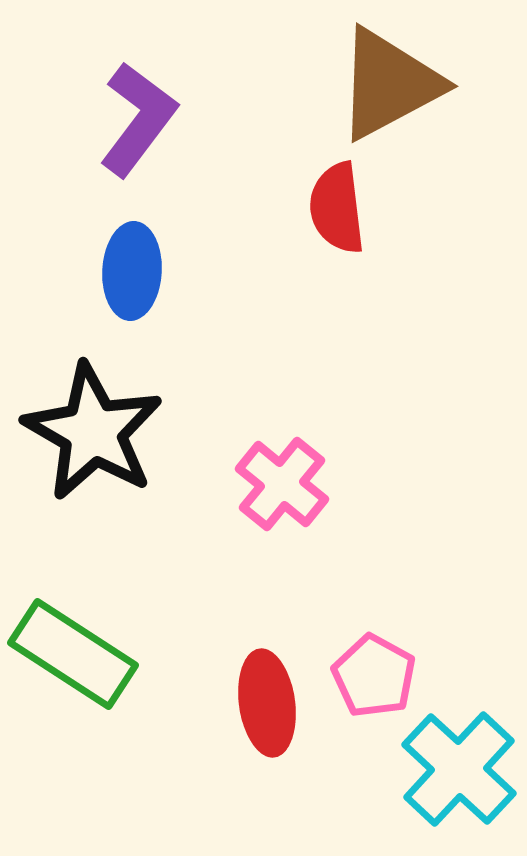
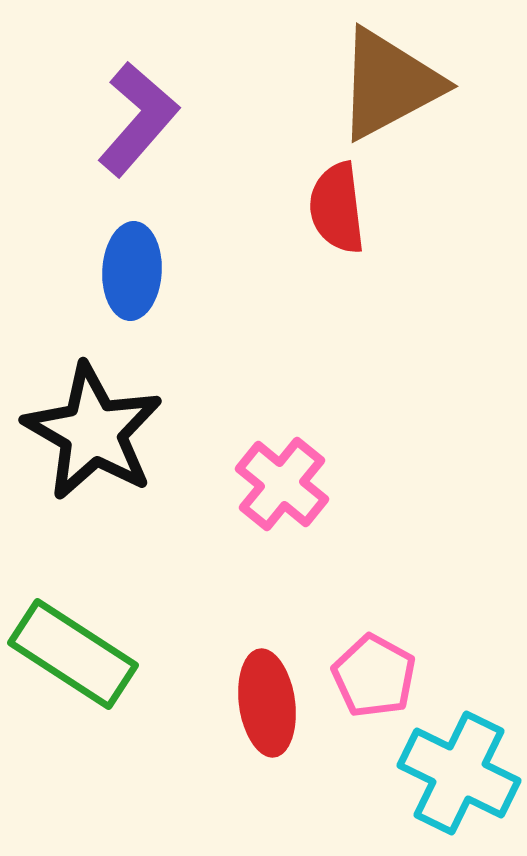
purple L-shape: rotated 4 degrees clockwise
cyan cross: moved 4 px down; rotated 17 degrees counterclockwise
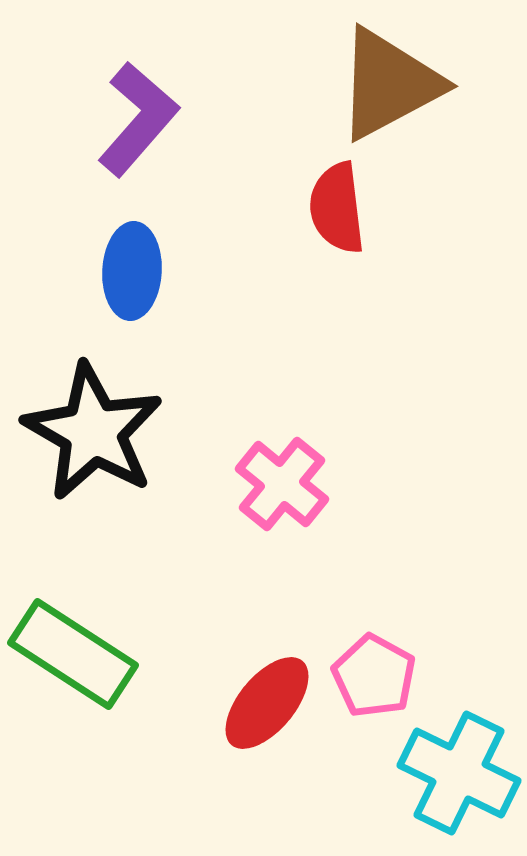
red ellipse: rotated 48 degrees clockwise
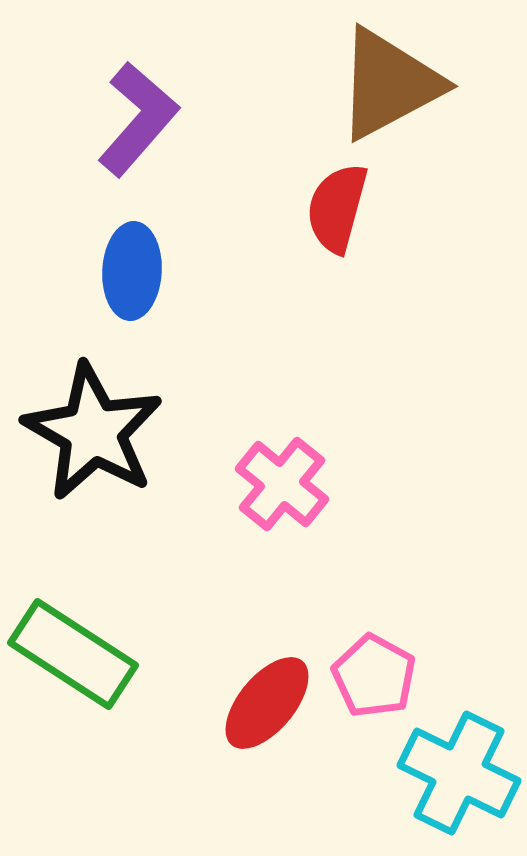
red semicircle: rotated 22 degrees clockwise
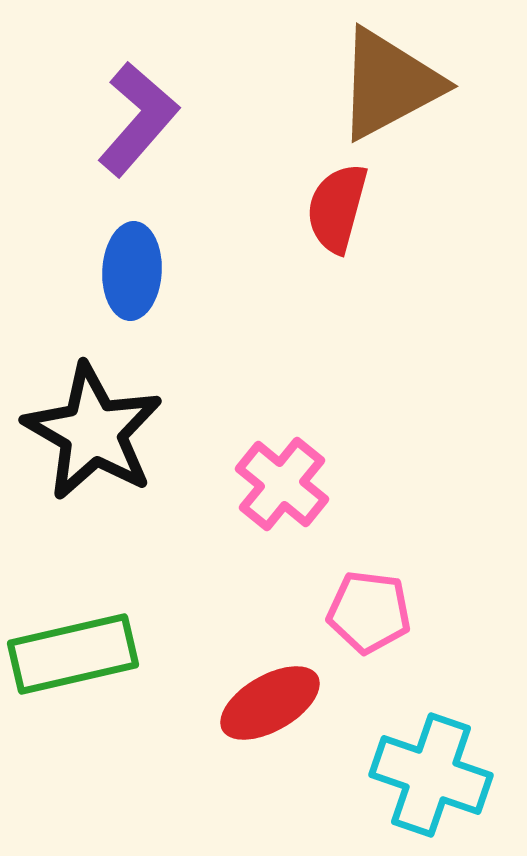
green rectangle: rotated 46 degrees counterclockwise
pink pentagon: moved 5 px left, 64 px up; rotated 22 degrees counterclockwise
red ellipse: moved 3 px right; rotated 20 degrees clockwise
cyan cross: moved 28 px left, 2 px down; rotated 7 degrees counterclockwise
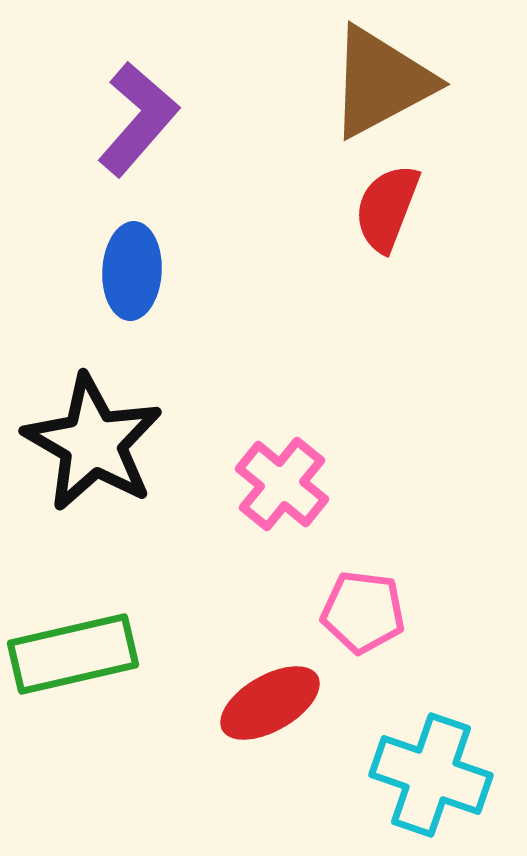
brown triangle: moved 8 px left, 2 px up
red semicircle: moved 50 px right; rotated 6 degrees clockwise
black star: moved 11 px down
pink pentagon: moved 6 px left
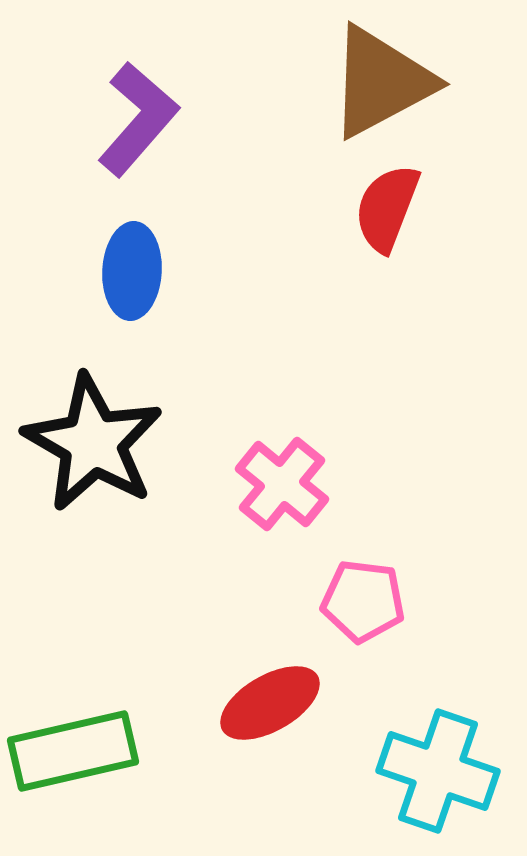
pink pentagon: moved 11 px up
green rectangle: moved 97 px down
cyan cross: moved 7 px right, 4 px up
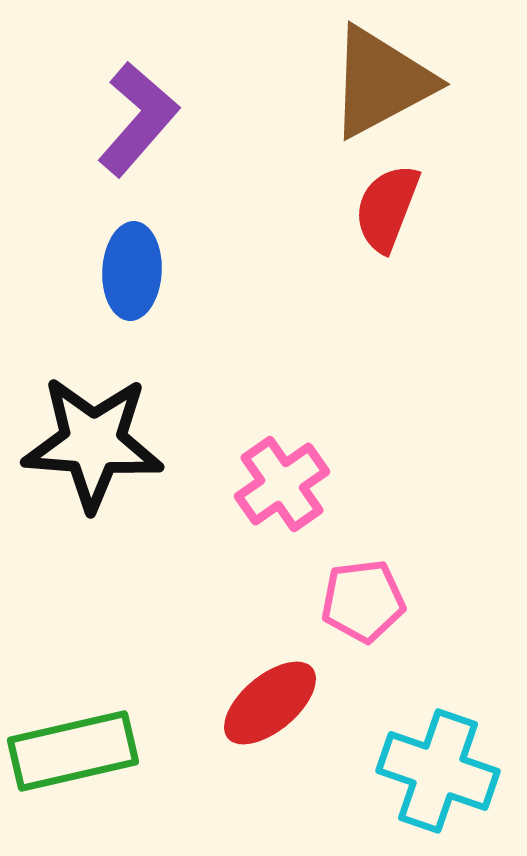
black star: rotated 26 degrees counterclockwise
pink cross: rotated 16 degrees clockwise
pink pentagon: rotated 14 degrees counterclockwise
red ellipse: rotated 10 degrees counterclockwise
